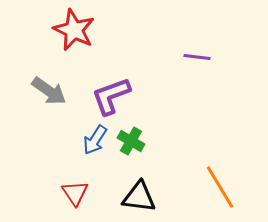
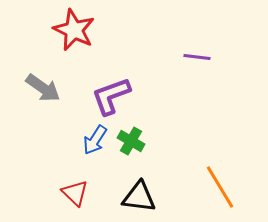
gray arrow: moved 6 px left, 3 px up
red triangle: rotated 12 degrees counterclockwise
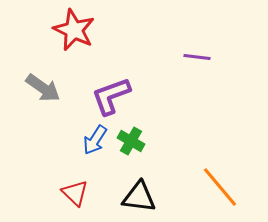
orange line: rotated 9 degrees counterclockwise
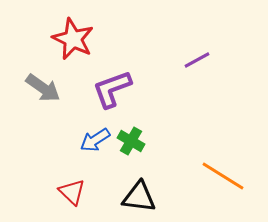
red star: moved 1 px left, 9 px down
purple line: moved 3 px down; rotated 36 degrees counterclockwise
purple L-shape: moved 1 px right, 7 px up
blue arrow: rotated 24 degrees clockwise
orange line: moved 3 px right, 11 px up; rotated 18 degrees counterclockwise
red triangle: moved 3 px left, 1 px up
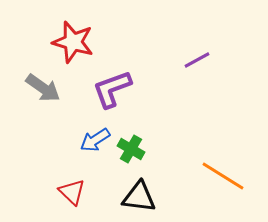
red star: moved 3 px down; rotated 9 degrees counterclockwise
green cross: moved 8 px down
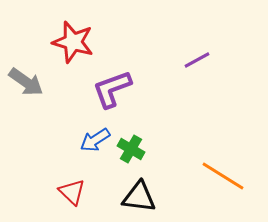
gray arrow: moved 17 px left, 6 px up
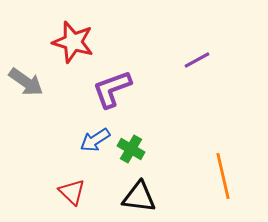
orange line: rotated 45 degrees clockwise
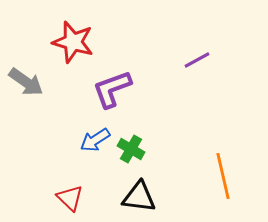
red triangle: moved 2 px left, 6 px down
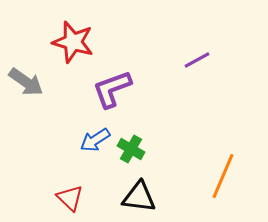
orange line: rotated 36 degrees clockwise
